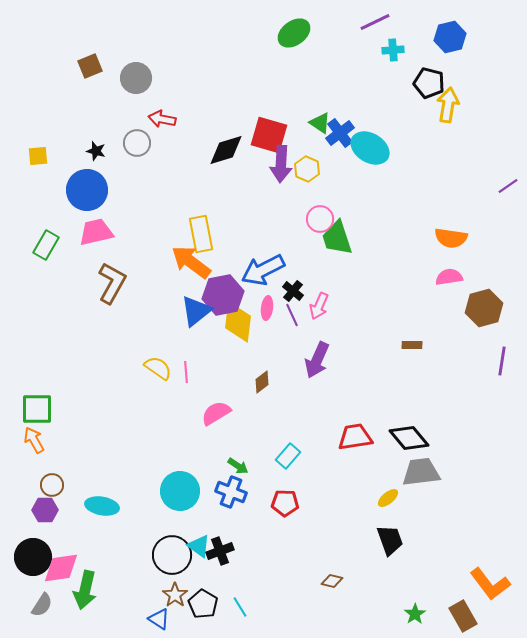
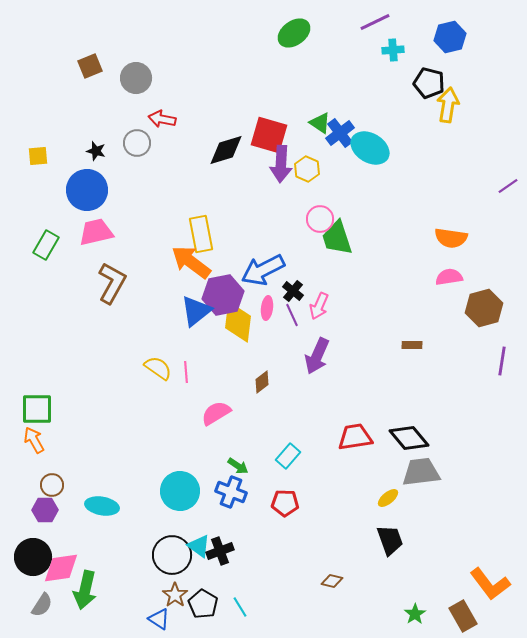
purple arrow at (317, 360): moved 4 px up
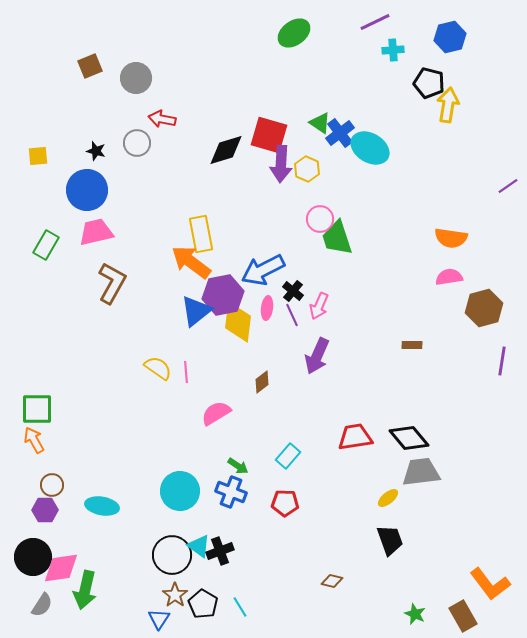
green star at (415, 614): rotated 15 degrees counterclockwise
blue triangle at (159, 619): rotated 30 degrees clockwise
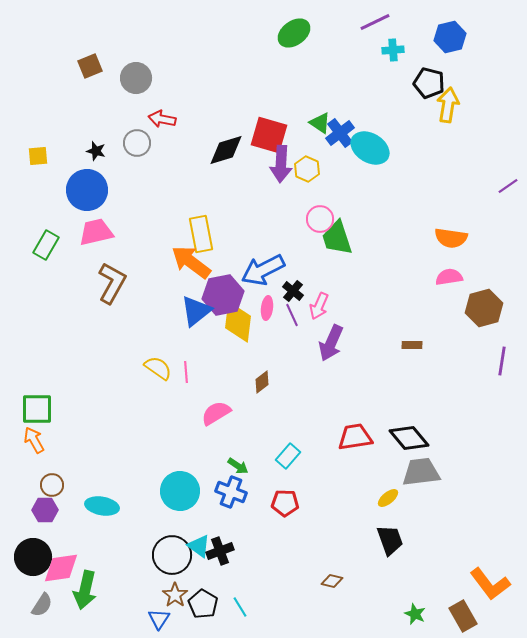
purple arrow at (317, 356): moved 14 px right, 13 px up
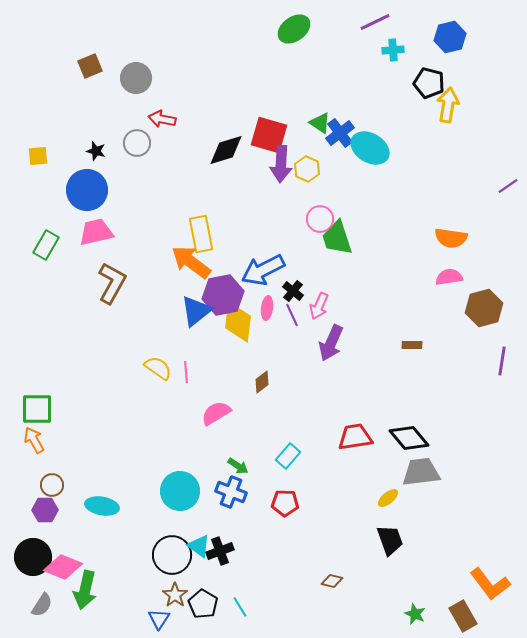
green ellipse at (294, 33): moved 4 px up
pink diamond at (61, 568): moved 2 px right, 1 px up; rotated 30 degrees clockwise
